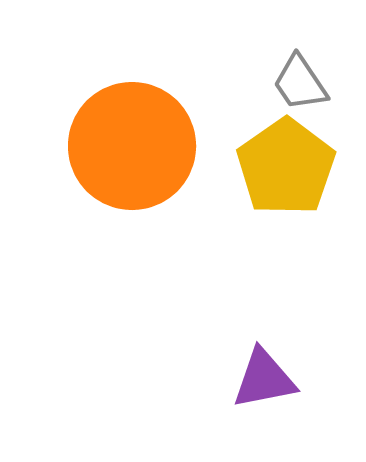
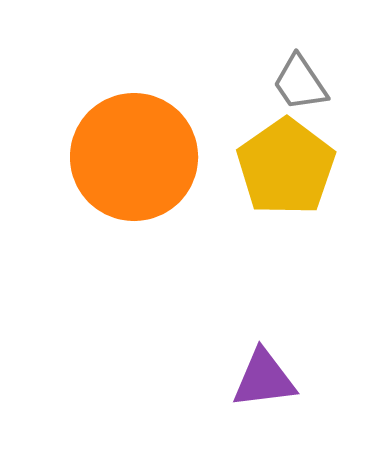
orange circle: moved 2 px right, 11 px down
purple triangle: rotated 4 degrees clockwise
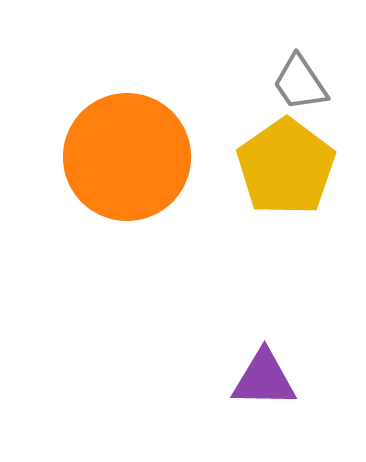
orange circle: moved 7 px left
purple triangle: rotated 8 degrees clockwise
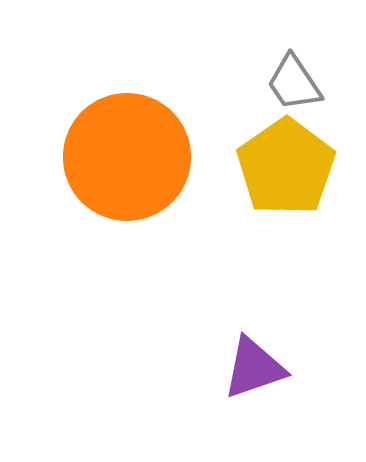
gray trapezoid: moved 6 px left
purple triangle: moved 10 px left, 11 px up; rotated 20 degrees counterclockwise
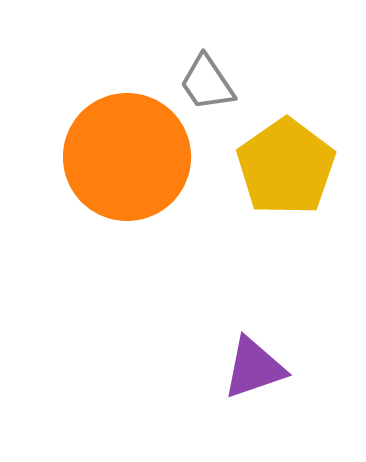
gray trapezoid: moved 87 px left
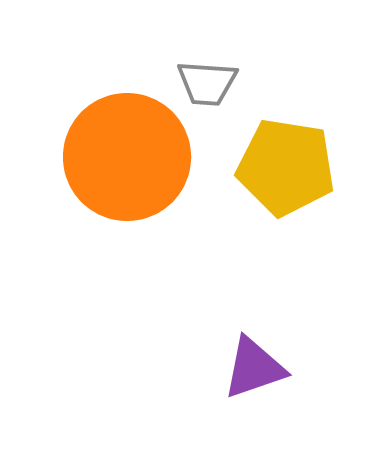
gray trapezoid: rotated 52 degrees counterclockwise
yellow pentagon: rotated 28 degrees counterclockwise
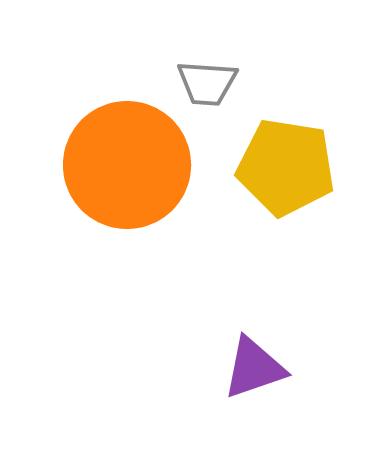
orange circle: moved 8 px down
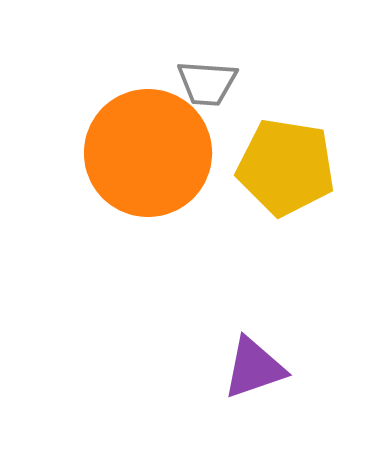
orange circle: moved 21 px right, 12 px up
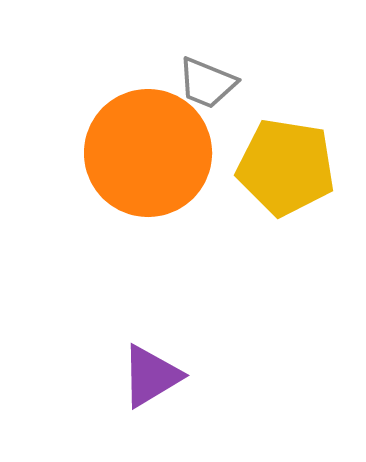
gray trapezoid: rotated 18 degrees clockwise
purple triangle: moved 103 px left, 8 px down; rotated 12 degrees counterclockwise
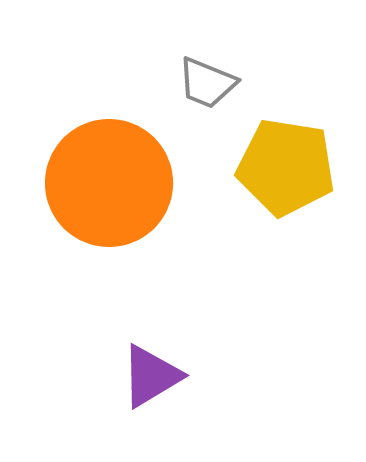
orange circle: moved 39 px left, 30 px down
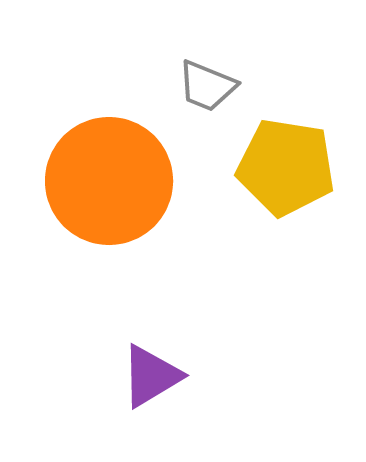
gray trapezoid: moved 3 px down
orange circle: moved 2 px up
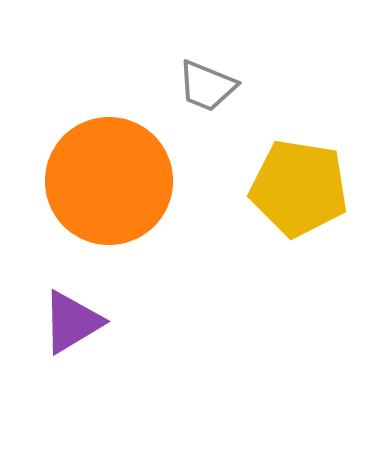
yellow pentagon: moved 13 px right, 21 px down
purple triangle: moved 79 px left, 54 px up
